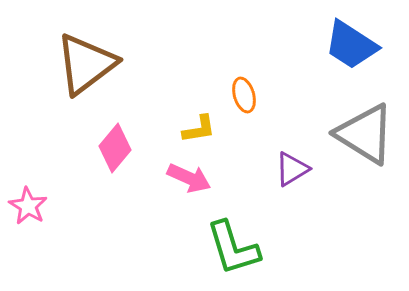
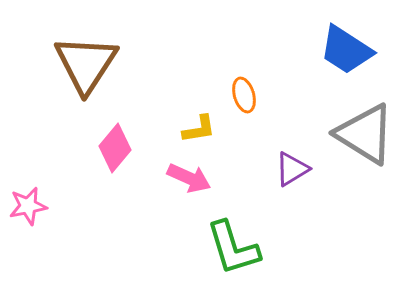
blue trapezoid: moved 5 px left, 5 px down
brown triangle: rotated 20 degrees counterclockwise
pink star: rotated 30 degrees clockwise
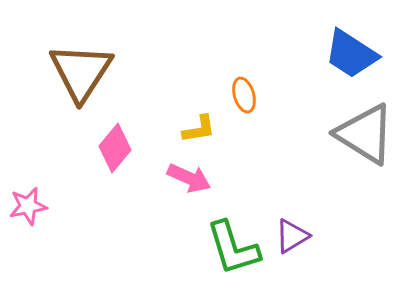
blue trapezoid: moved 5 px right, 4 px down
brown triangle: moved 5 px left, 8 px down
purple triangle: moved 67 px down
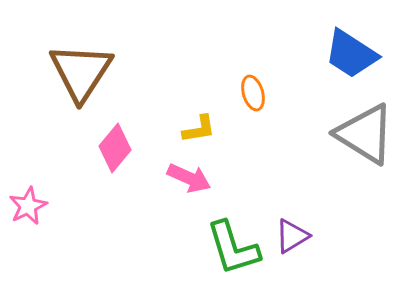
orange ellipse: moved 9 px right, 2 px up
pink star: rotated 15 degrees counterclockwise
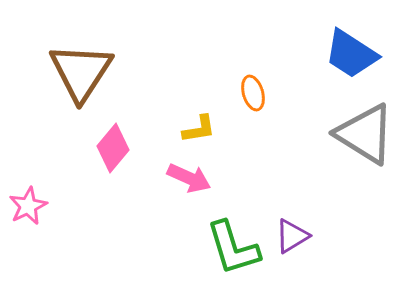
pink diamond: moved 2 px left
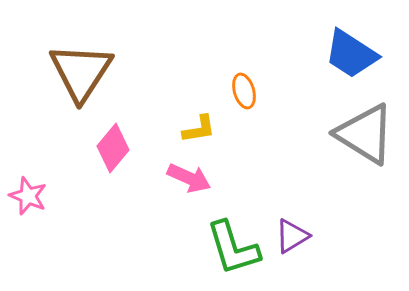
orange ellipse: moved 9 px left, 2 px up
pink star: moved 10 px up; rotated 24 degrees counterclockwise
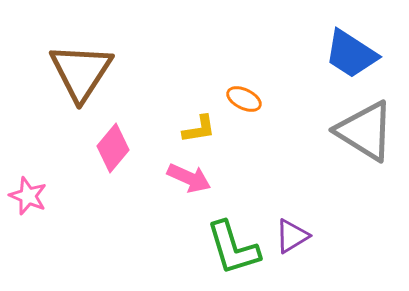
orange ellipse: moved 8 px down; rotated 48 degrees counterclockwise
gray triangle: moved 3 px up
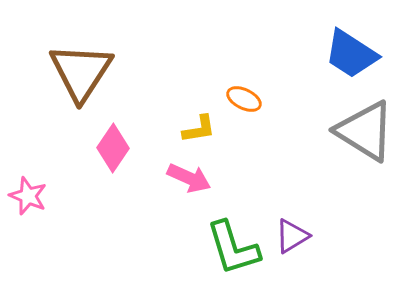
pink diamond: rotated 6 degrees counterclockwise
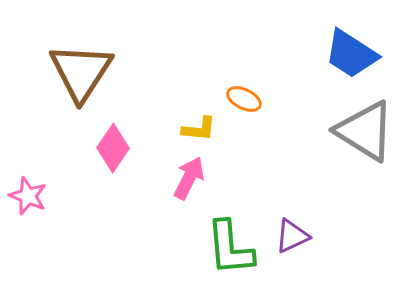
yellow L-shape: rotated 15 degrees clockwise
pink arrow: rotated 87 degrees counterclockwise
purple triangle: rotated 6 degrees clockwise
green L-shape: moved 3 px left; rotated 12 degrees clockwise
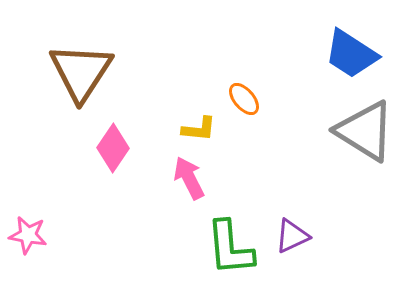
orange ellipse: rotated 24 degrees clockwise
pink arrow: rotated 54 degrees counterclockwise
pink star: moved 39 px down; rotated 12 degrees counterclockwise
